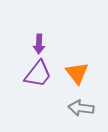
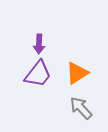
orange triangle: rotated 35 degrees clockwise
gray arrow: rotated 40 degrees clockwise
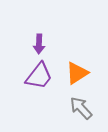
purple trapezoid: moved 1 px right, 2 px down
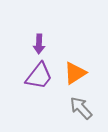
orange triangle: moved 2 px left
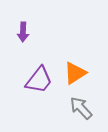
purple arrow: moved 16 px left, 12 px up
purple trapezoid: moved 4 px down
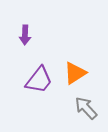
purple arrow: moved 2 px right, 3 px down
gray arrow: moved 5 px right
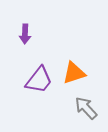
purple arrow: moved 1 px up
orange triangle: moved 1 px left; rotated 15 degrees clockwise
